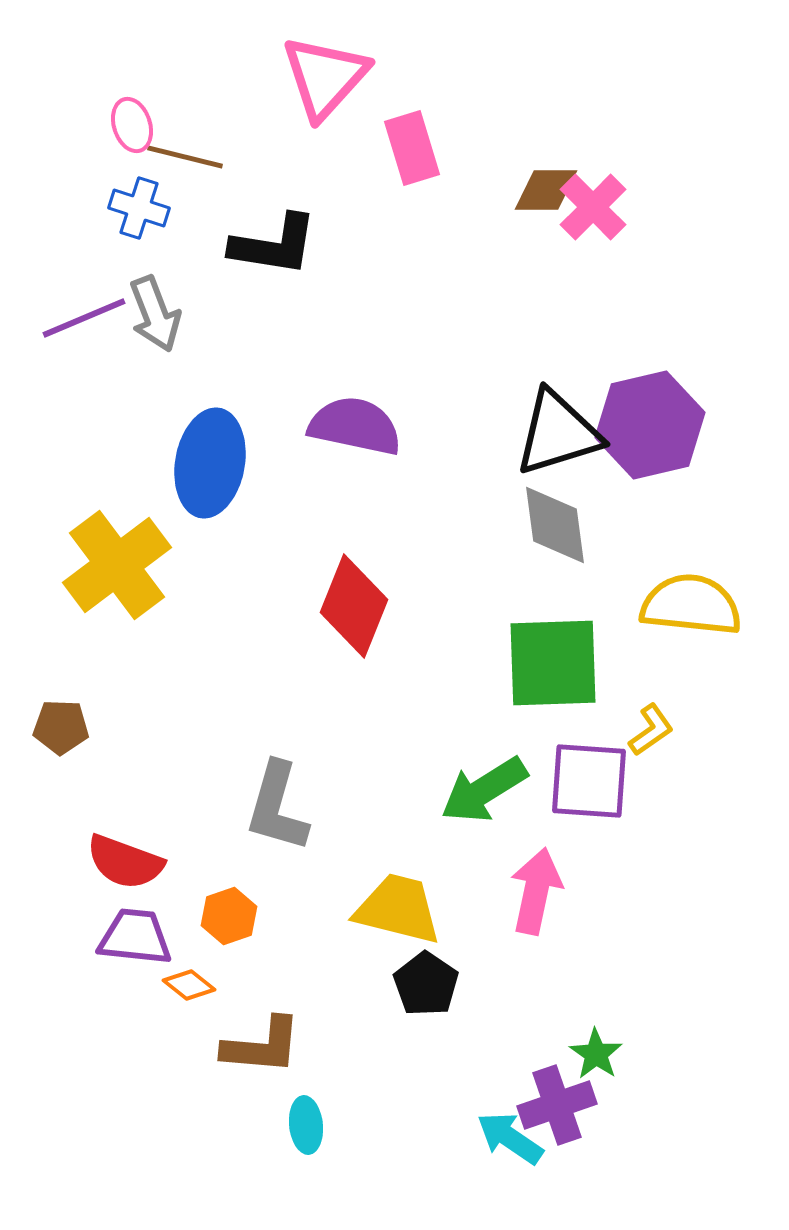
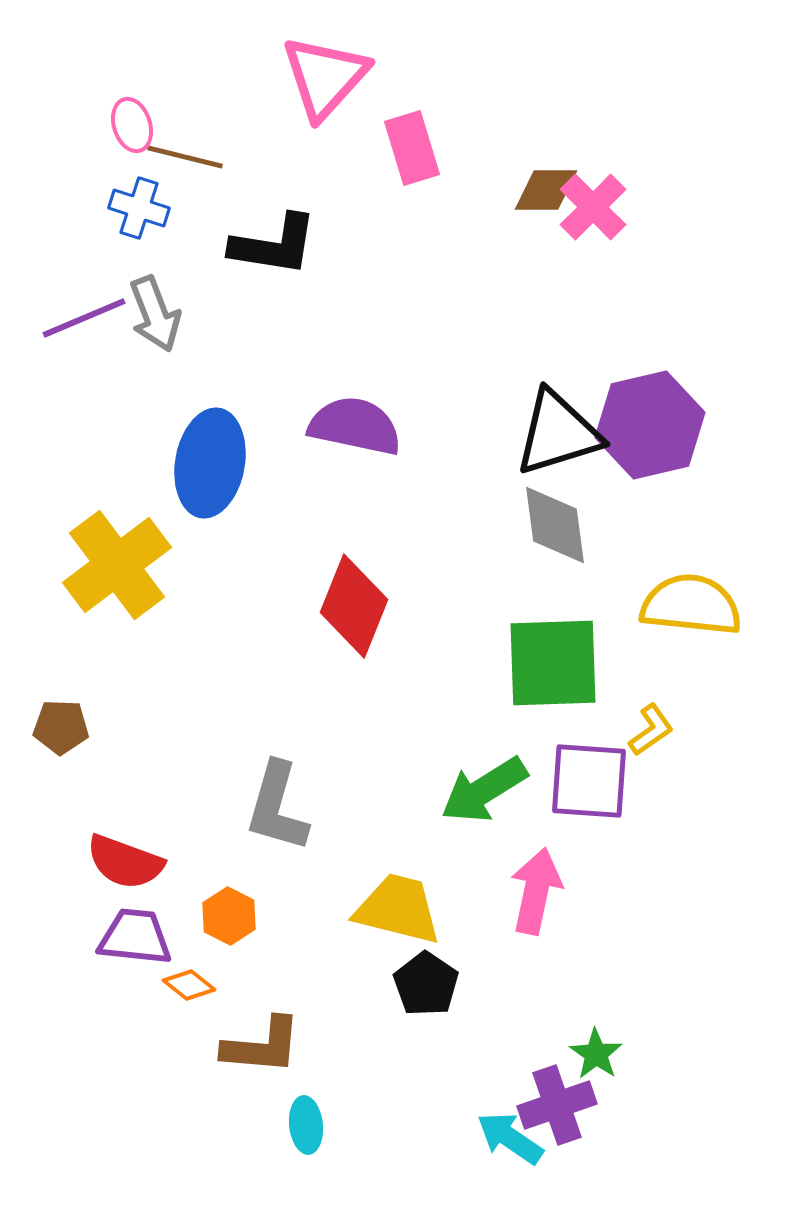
orange hexagon: rotated 14 degrees counterclockwise
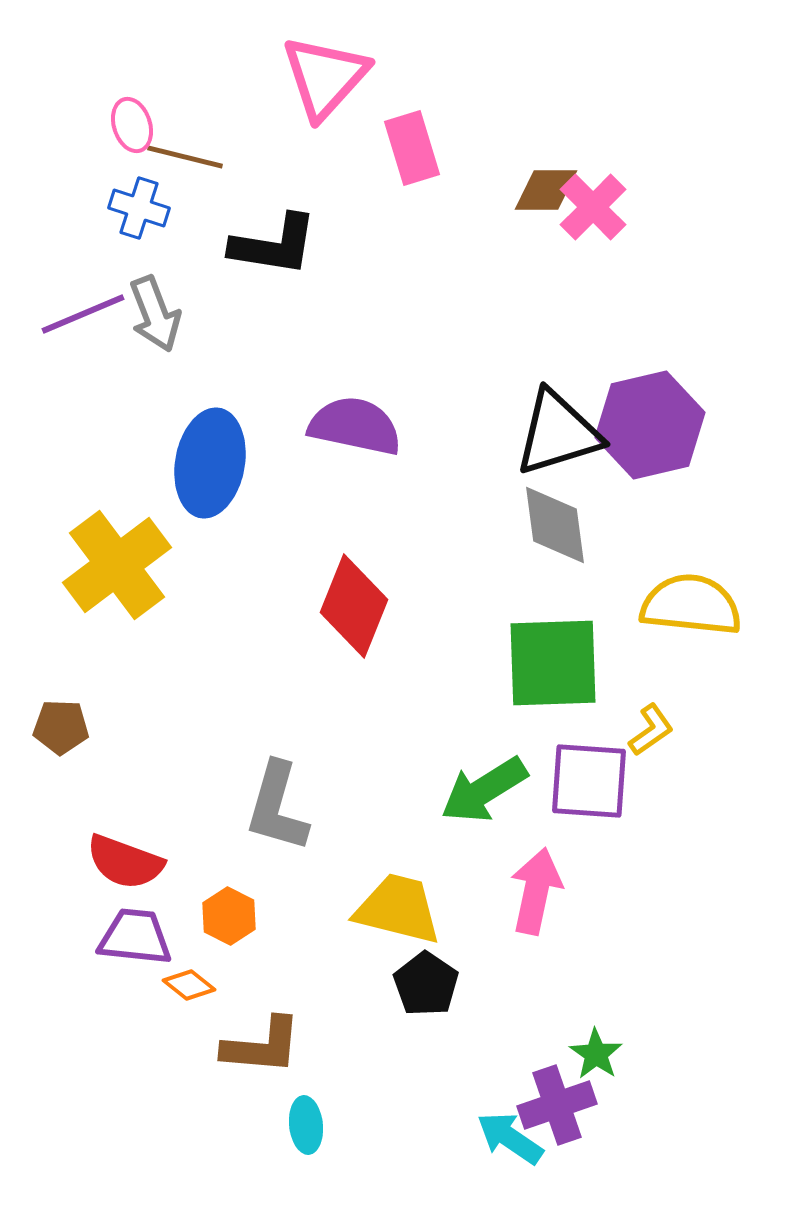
purple line: moved 1 px left, 4 px up
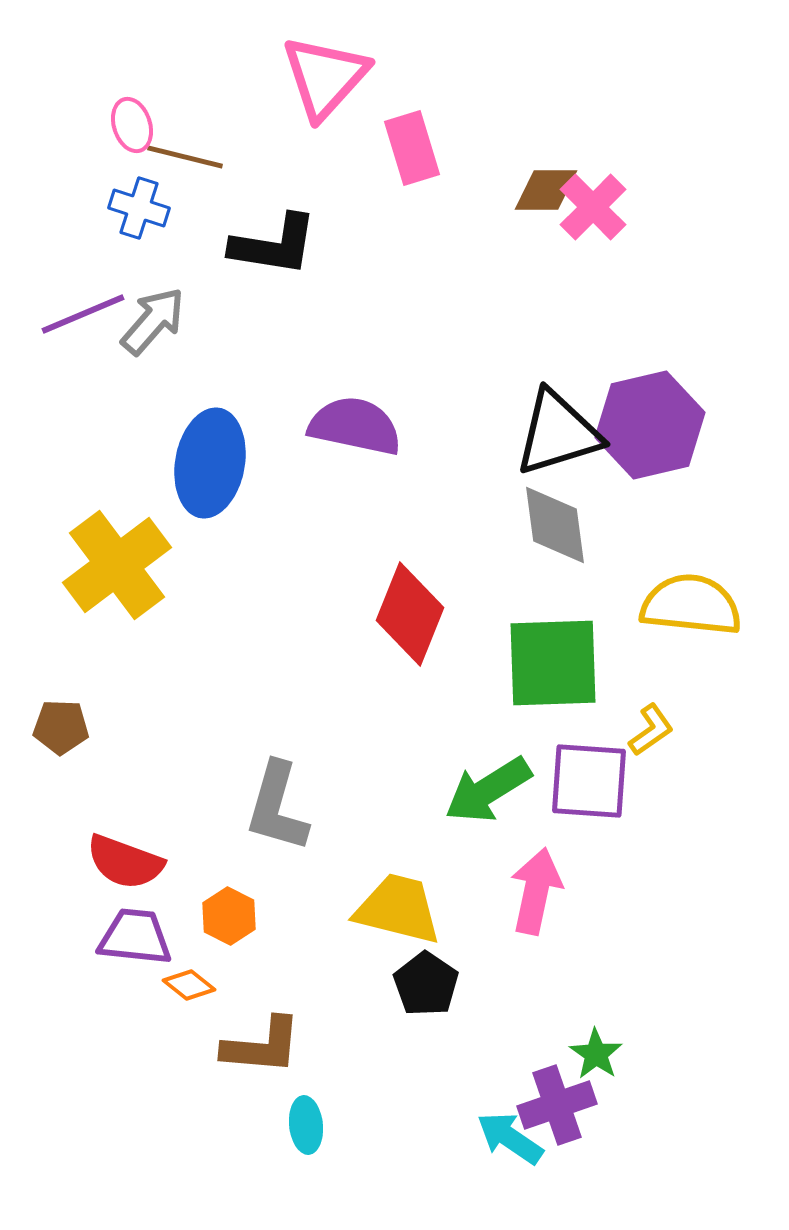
gray arrow: moved 2 px left, 7 px down; rotated 118 degrees counterclockwise
red diamond: moved 56 px right, 8 px down
green arrow: moved 4 px right
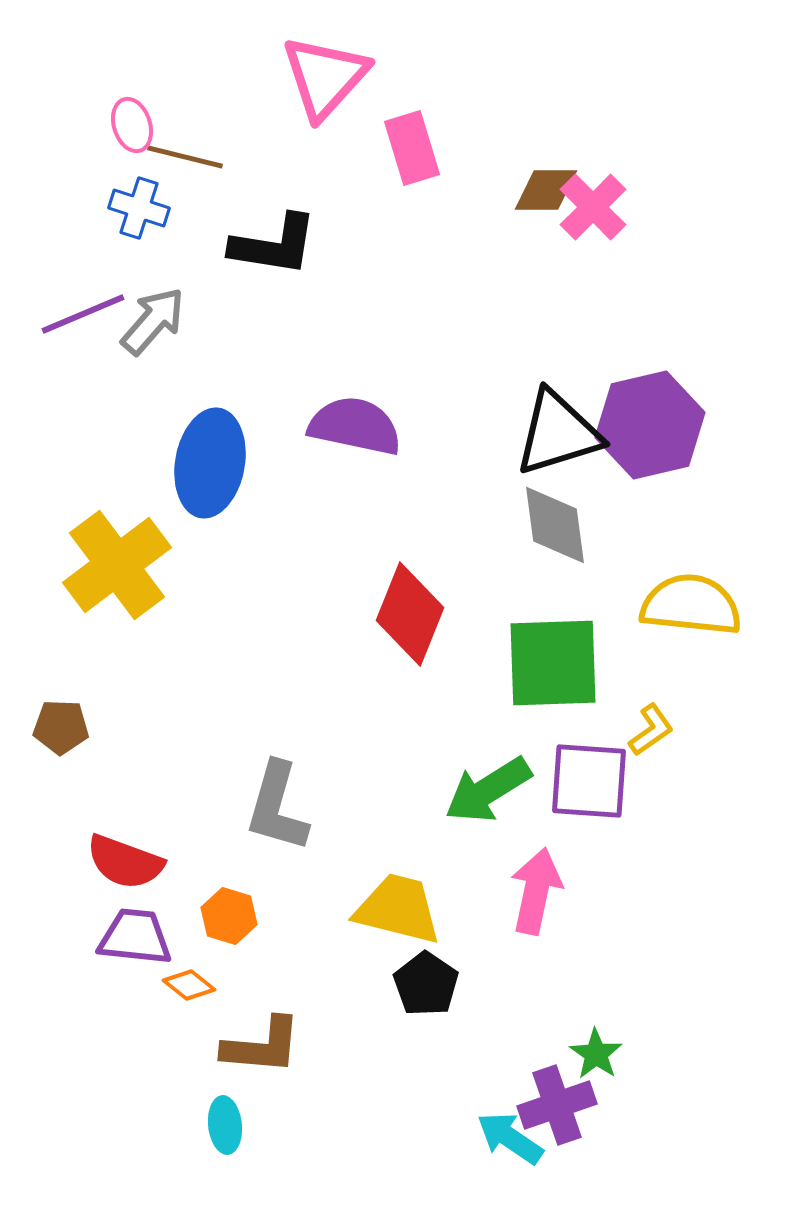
orange hexagon: rotated 10 degrees counterclockwise
cyan ellipse: moved 81 px left
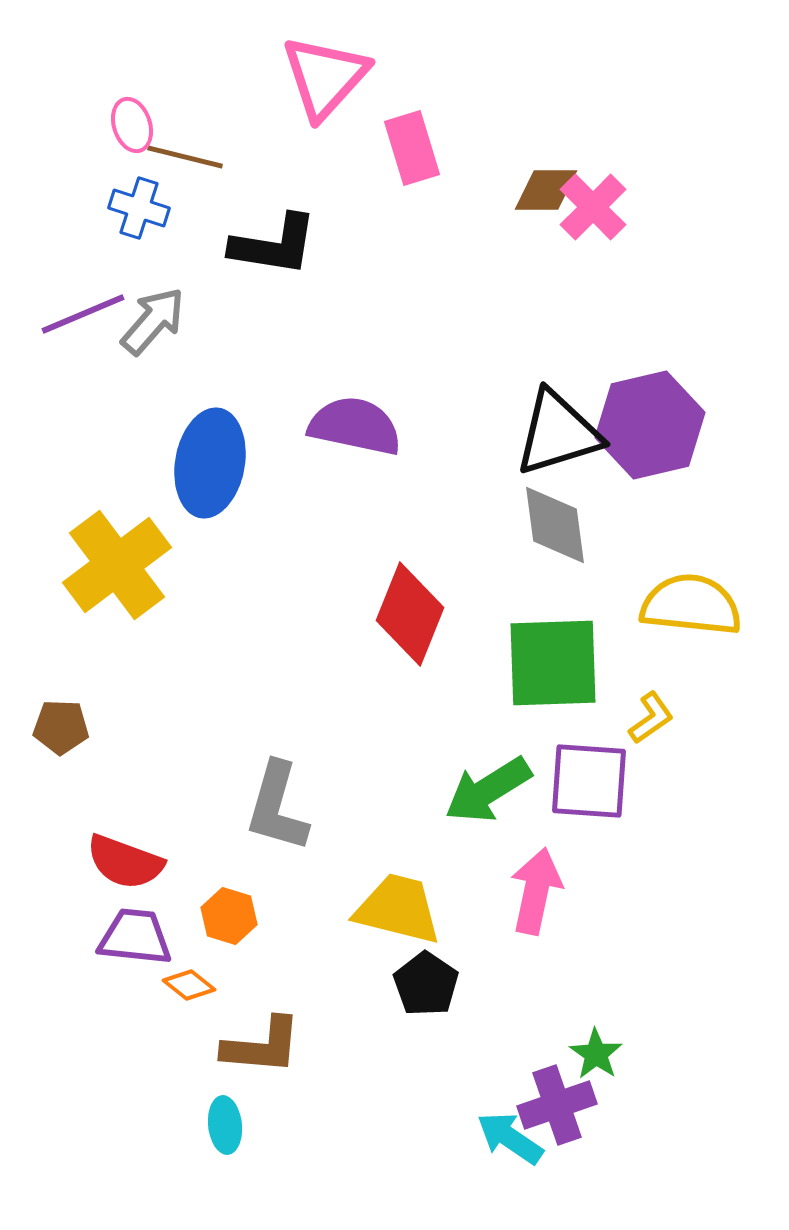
yellow L-shape: moved 12 px up
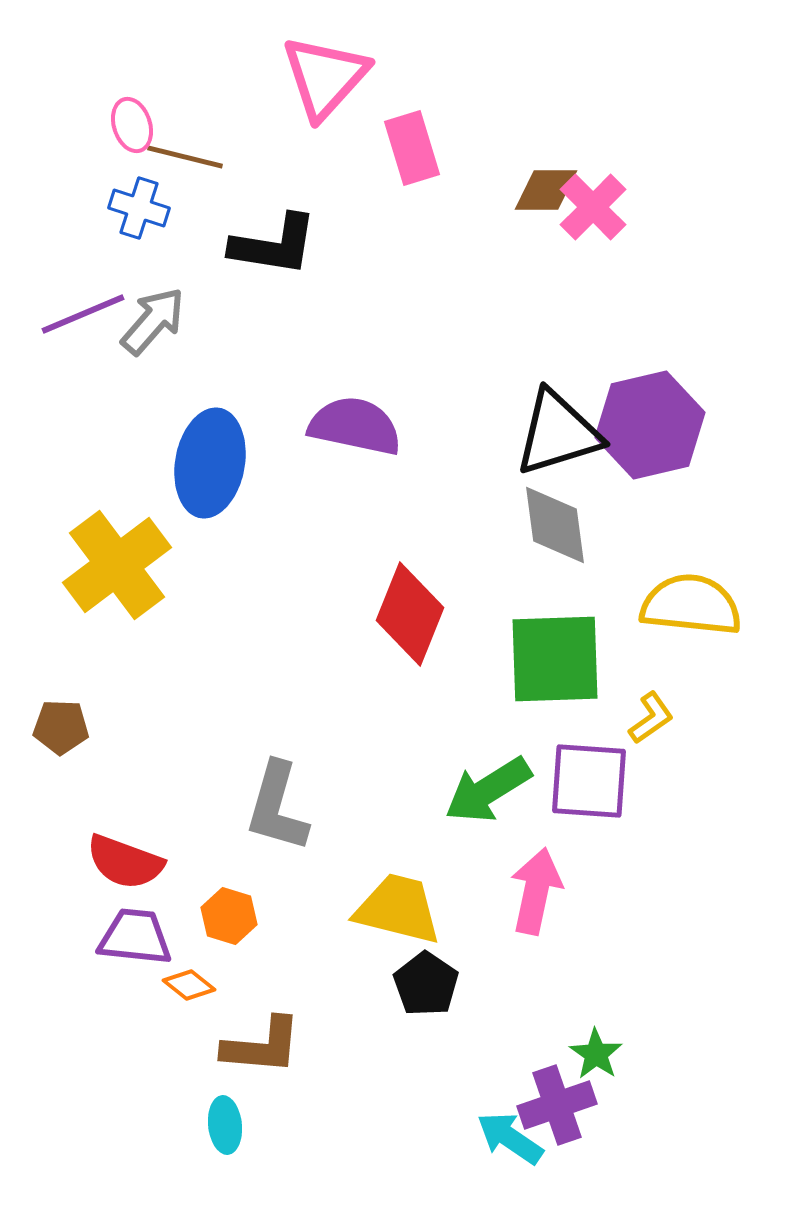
green square: moved 2 px right, 4 px up
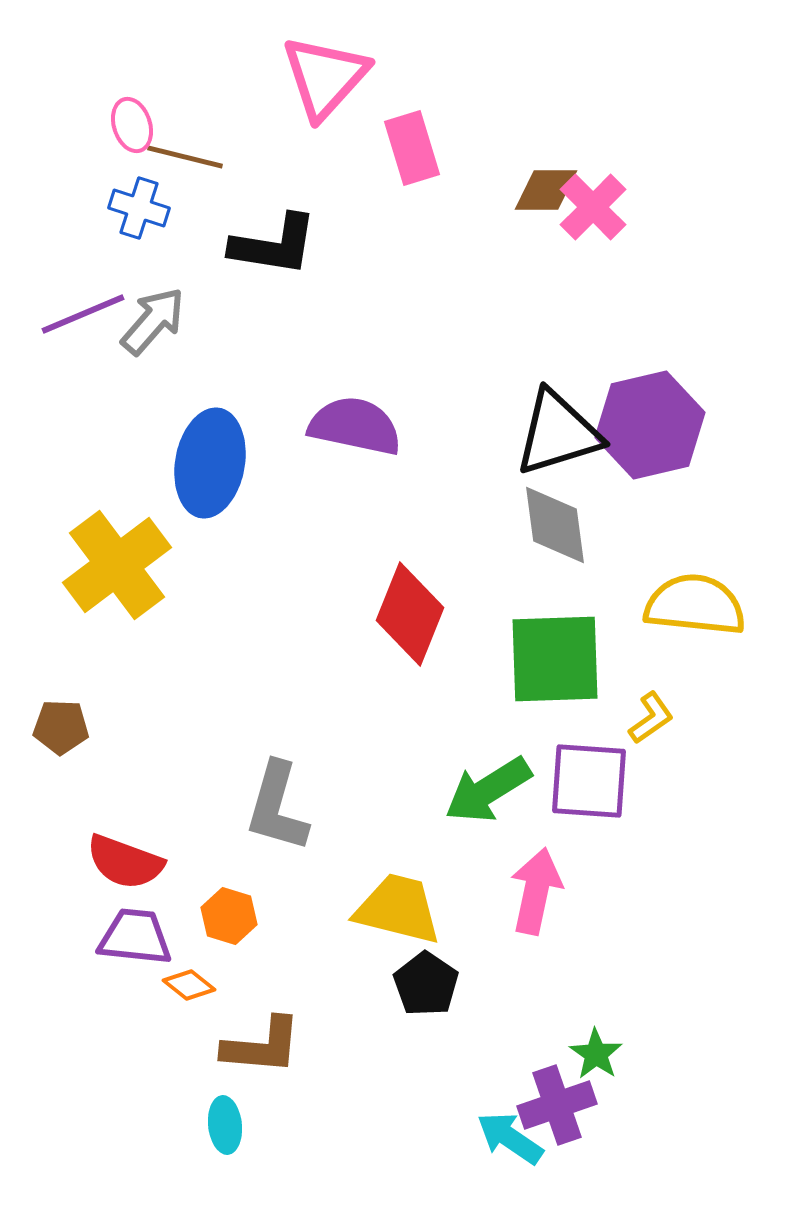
yellow semicircle: moved 4 px right
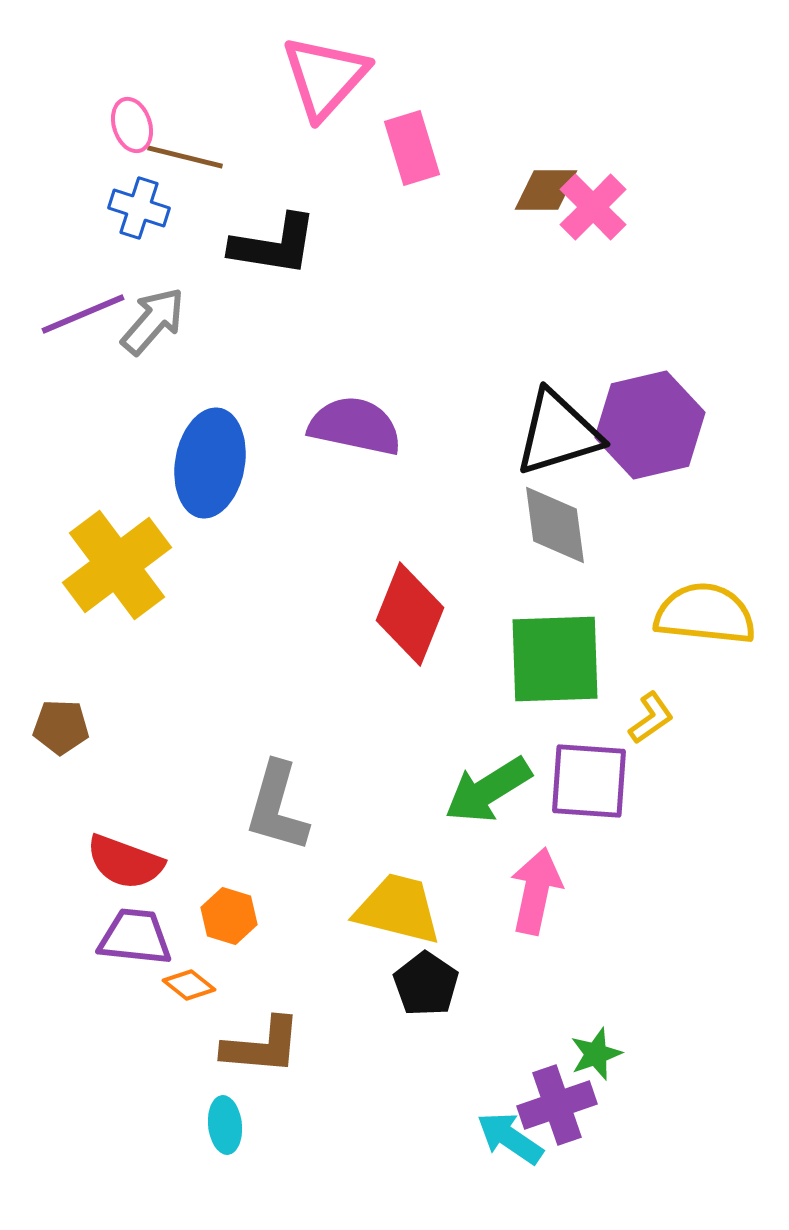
yellow semicircle: moved 10 px right, 9 px down
green star: rotated 18 degrees clockwise
